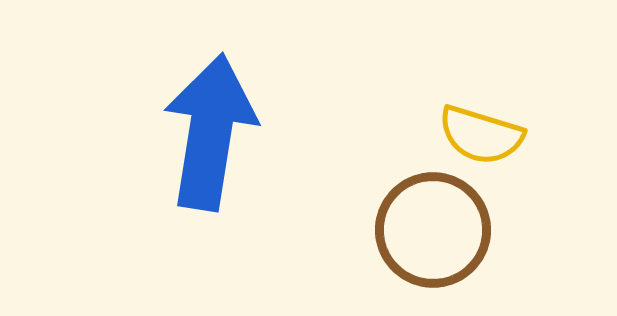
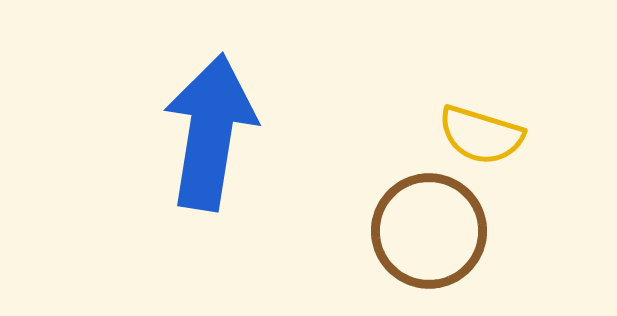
brown circle: moved 4 px left, 1 px down
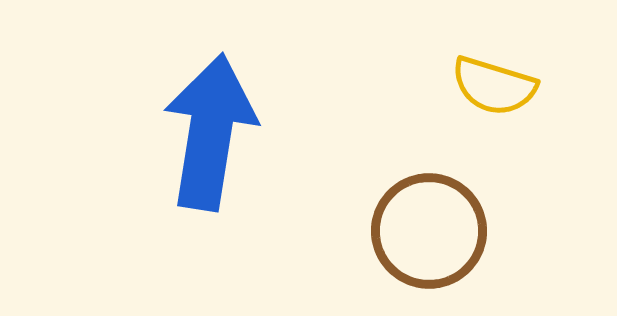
yellow semicircle: moved 13 px right, 49 px up
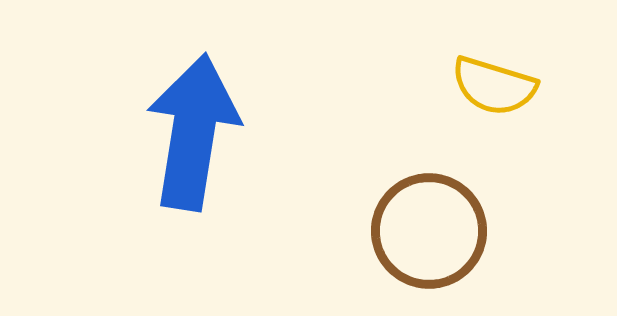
blue arrow: moved 17 px left
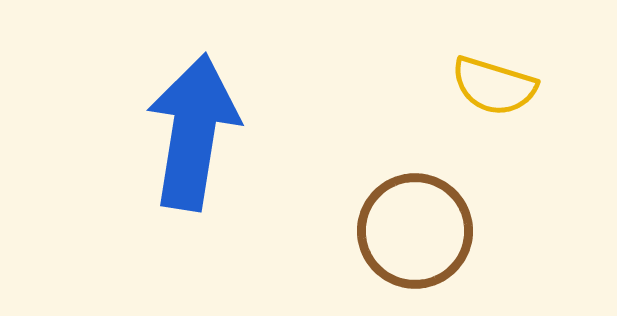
brown circle: moved 14 px left
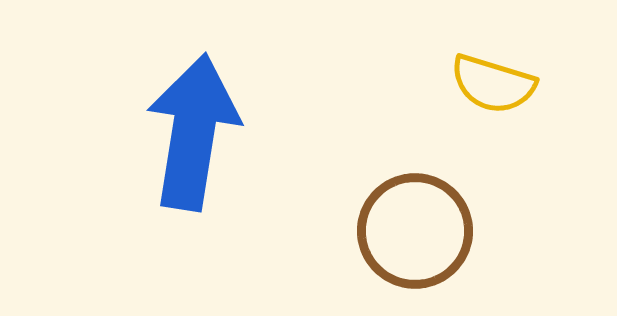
yellow semicircle: moved 1 px left, 2 px up
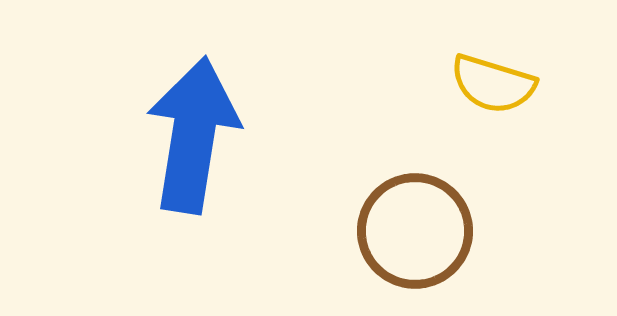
blue arrow: moved 3 px down
